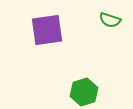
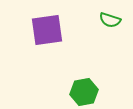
green hexagon: rotated 8 degrees clockwise
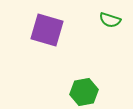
purple square: rotated 24 degrees clockwise
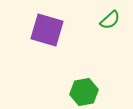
green semicircle: rotated 60 degrees counterclockwise
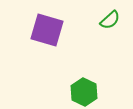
green hexagon: rotated 24 degrees counterclockwise
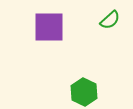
purple square: moved 2 px right, 3 px up; rotated 16 degrees counterclockwise
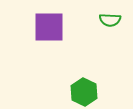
green semicircle: rotated 45 degrees clockwise
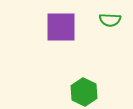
purple square: moved 12 px right
